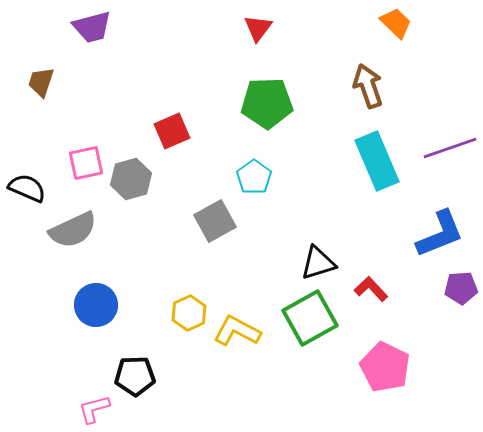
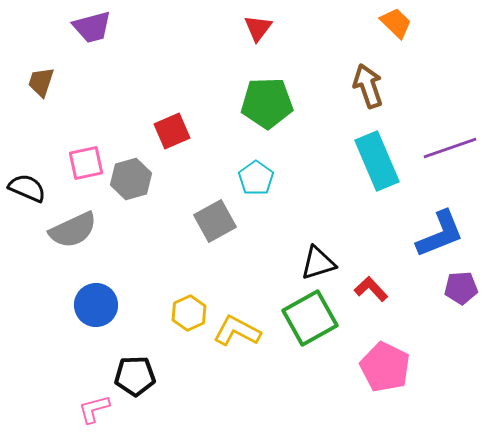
cyan pentagon: moved 2 px right, 1 px down
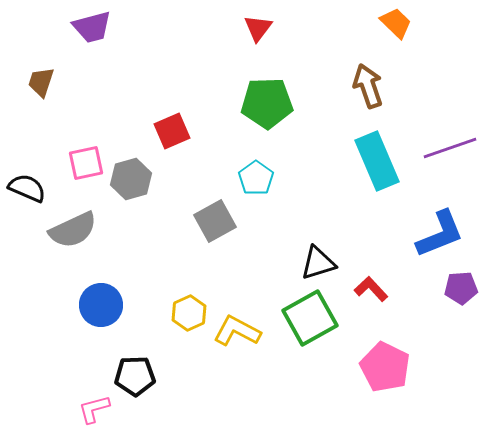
blue circle: moved 5 px right
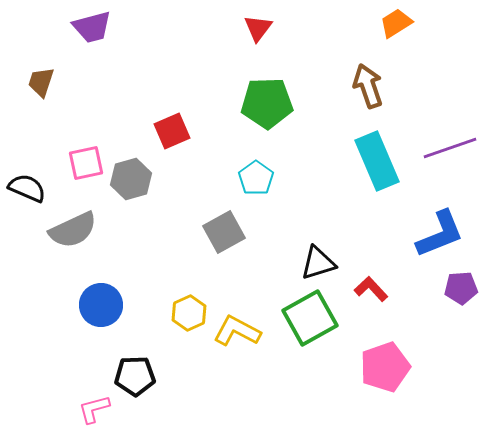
orange trapezoid: rotated 76 degrees counterclockwise
gray square: moved 9 px right, 11 px down
pink pentagon: rotated 27 degrees clockwise
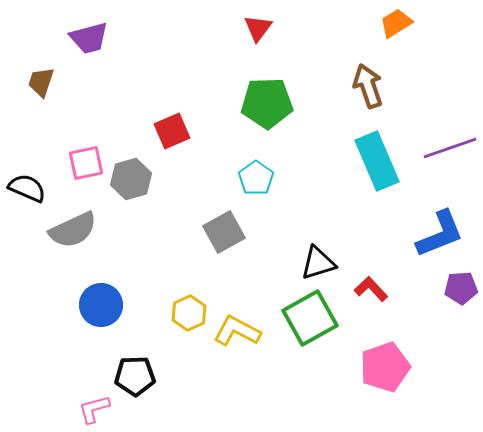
purple trapezoid: moved 3 px left, 11 px down
